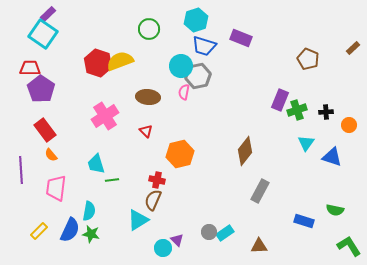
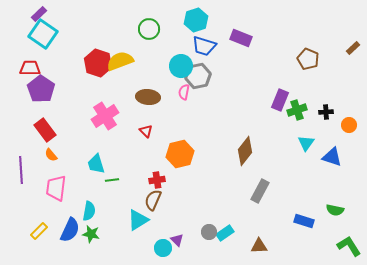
purple rectangle at (48, 14): moved 9 px left
red cross at (157, 180): rotated 21 degrees counterclockwise
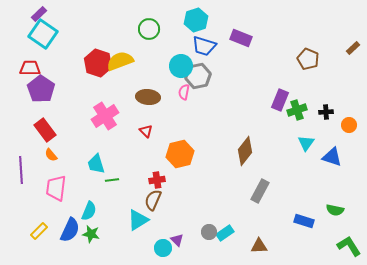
cyan semicircle at (89, 211): rotated 12 degrees clockwise
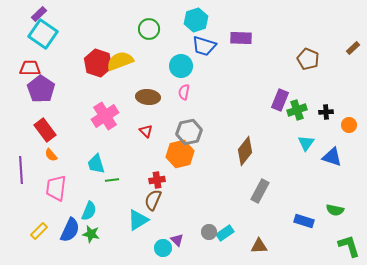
purple rectangle at (241, 38): rotated 20 degrees counterclockwise
gray hexagon at (198, 76): moved 9 px left, 56 px down
green L-shape at (349, 246): rotated 15 degrees clockwise
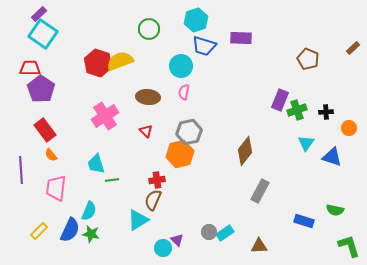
orange circle at (349, 125): moved 3 px down
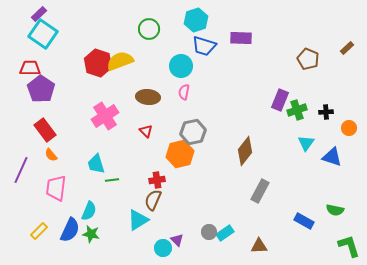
brown rectangle at (353, 48): moved 6 px left
gray hexagon at (189, 132): moved 4 px right
purple line at (21, 170): rotated 28 degrees clockwise
blue rectangle at (304, 221): rotated 12 degrees clockwise
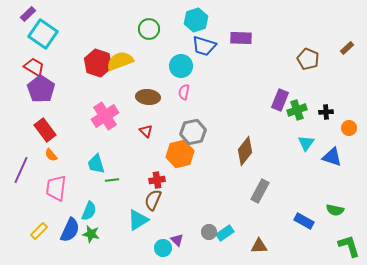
purple rectangle at (39, 14): moved 11 px left
red trapezoid at (30, 68): moved 4 px right, 1 px up; rotated 30 degrees clockwise
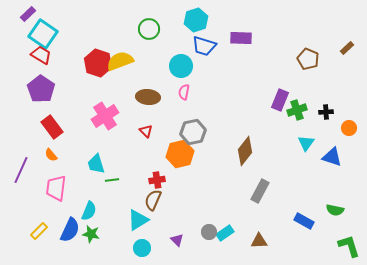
red trapezoid at (34, 67): moved 7 px right, 12 px up
red rectangle at (45, 130): moved 7 px right, 3 px up
brown triangle at (259, 246): moved 5 px up
cyan circle at (163, 248): moved 21 px left
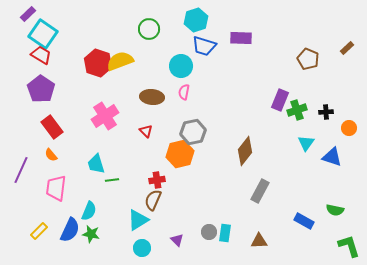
brown ellipse at (148, 97): moved 4 px right
cyan rectangle at (225, 233): rotated 48 degrees counterclockwise
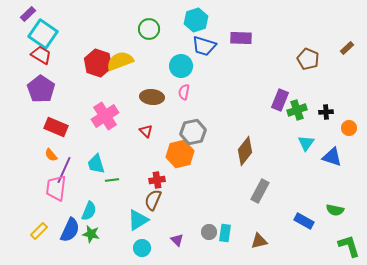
red rectangle at (52, 127): moved 4 px right; rotated 30 degrees counterclockwise
purple line at (21, 170): moved 43 px right
brown triangle at (259, 241): rotated 12 degrees counterclockwise
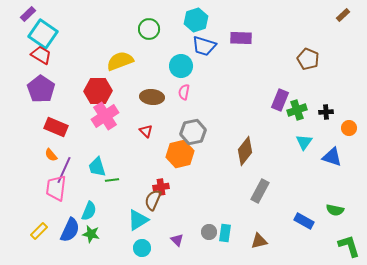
brown rectangle at (347, 48): moved 4 px left, 33 px up
red hexagon at (98, 63): moved 28 px down; rotated 20 degrees counterclockwise
cyan triangle at (306, 143): moved 2 px left, 1 px up
cyan trapezoid at (96, 164): moved 1 px right, 3 px down
red cross at (157, 180): moved 4 px right, 7 px down
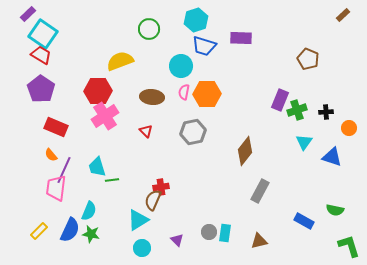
orange hexagon at (180, 154): moved 27 px right, 60 px up; rotated 12 degrees clockwise
